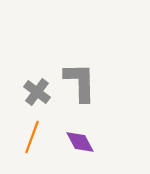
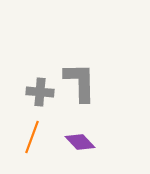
gray cross: moved 3 px right; rotated 32 degrees counterclockwise
purple diamond: rotated 16 degrees counterclockwise
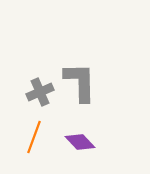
gray cross: rotated 28 degrees counterclockwise
orange line: moved 2 px right
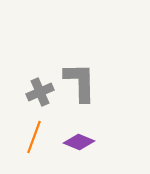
purple diamond: moved 1 px left; rotated 24 degrees counterclockwise
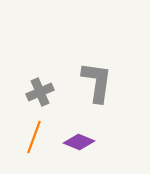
gray L-shape: moved 17 px right; rotated 9 degrees clockwise
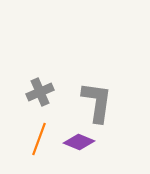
gray L-shape: moved 20 px down
orange line: moved 5 px right, 2 px down
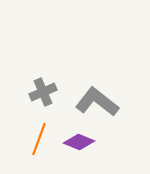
gray cross: moved 3 px right
gray L-shape: rotated 60 degrees counterclockwise
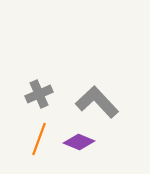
gray cross: moved 4 px left, 2 px down
gray L-shape: rotated 9 degrees clockwise
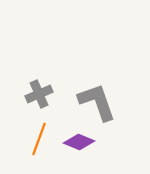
gray L-shape: rotated 24 degrees clockwise
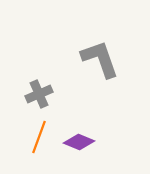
gray L-shape: moved 3 px right, 43 px up
orange line: moved 2 px up
